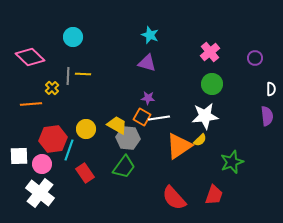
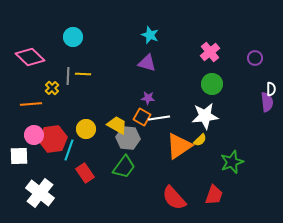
purple semicircle: moved 14 px up
pink circle: moved 8 px left, 29 px up
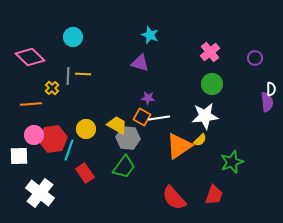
purple triangle: moved 7 px left
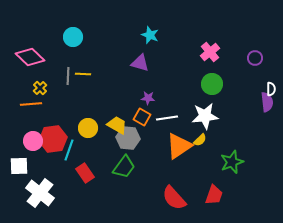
yellow cross: moved 12 px left
white line: moved 8 px right
yellow circle: moved 2 px right, 1 px up
pink circle: moved 1 px left, 6 px down
white square: moved 10 px down
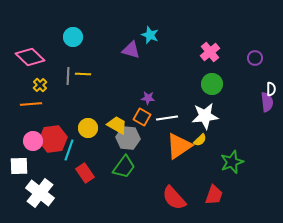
purple triangle: moved 9 px left, 13 px up
yellow cross: moved 3 px up
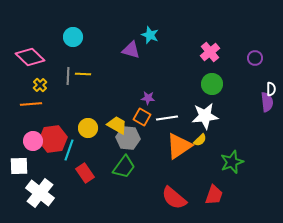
red semicircle: rotated 8 degrees counterclockwise
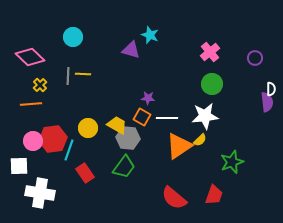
white line: rotated 10 degrees clockwise
white cross: rotated 28 degrees counterclockwise
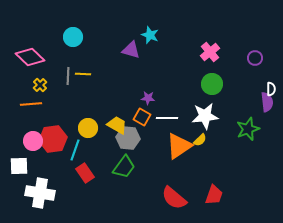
cyan line: moved 6 px right
green star: moved 16 px right, 33 px up
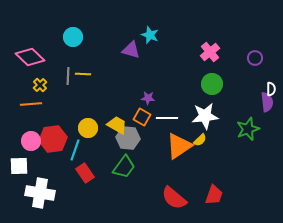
pink circle: moved 2 px left
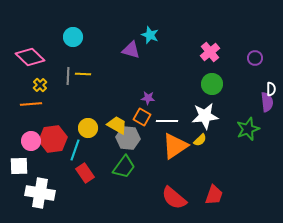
white line: moved 3 px down
orange triangle: moved 4 px left
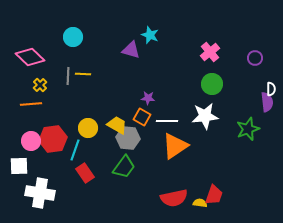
yellow semicircle: moved 63 px down; rotated 128 degrees counterclockwise
red semicircle: rotated 52 degrees counterclockwise
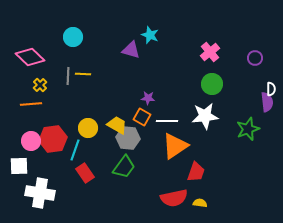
red trapezoid: moved 18 px left, 23 px up
